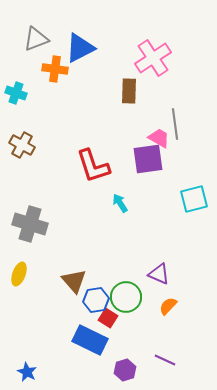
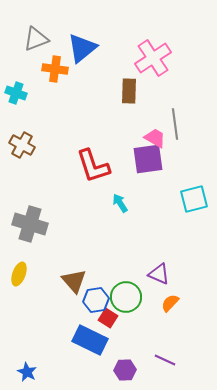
blue triangle: moved 2 px right; rotated 12 degrees counterclockwise
pink trapezoid: moved 4 px left
orange semicircle: moved 2 px right, 3 px up
purple hexagon: rotated 15 degrees clockwise
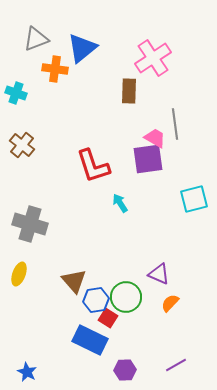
brown cross: rotated 10 degrees clockwise
purple line: moved 11 px right, 5 px down; rotated 55 degrees counterclockwise
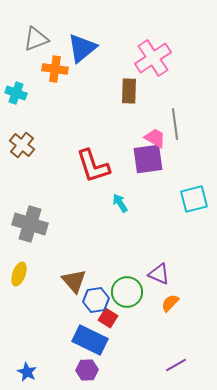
green circle: moved 1 px right, 5 px up
purple hexagon: moved 38 px left
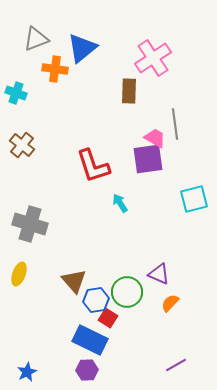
blue star: rotated 18 degrees clockwise
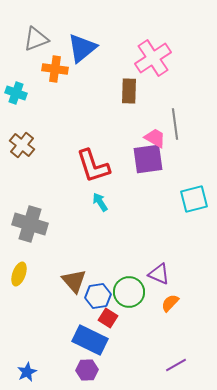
cyan arrow: moved 20 px left, 1 px up
green circle: moved 2 px right
blue hexagon: moved 2 px right, 4 px up
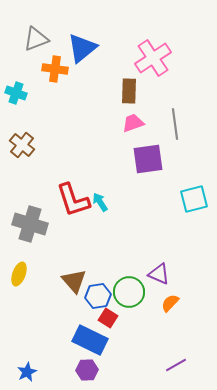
pink trapezoid: moved 22 px left, 15 px up; rotated 50 degrees counterclockwise
red L-shape: moved 20 px left, 34 px down
